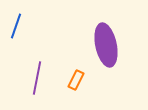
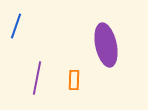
orange rectangle: moved 2 px left; rotated 24 degrees counterclockwise
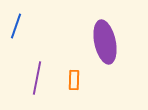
purple ellipse: moved 1 px left, 3 px up
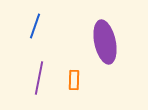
blue line: moved 19 px right
purple line: moved 2 px right
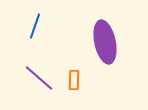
purple line: rotated 60 degrees counterclockwise
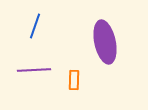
purple line: moved 5 px left, 8 px up; rotated 44 degrees counterclockwise
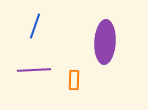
purple ellipse: rotated 15 degrees clockwise
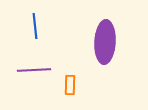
blue line: rotated 25 degrees counterclockwise
orange rectangle: moved 4 px left, 5 px down
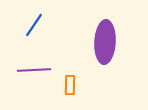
blue line: moved 1 px left, 1 px up; rotated 40 degrees clockwise
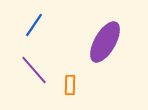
purple ellipse: rotated 27 degrees clockwise
purple line: rotated 52 degrees clockwise
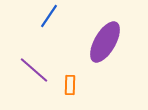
blue line: moved 15 px right, 9 px up
purple line: rotated 8 degrees counterclockwise
